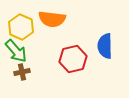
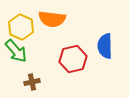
brown cross: moved 10 px right, 10 px down
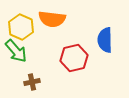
blue semicircle: moved 6 px up
red hexagon: moved 1 px right, 1 px up
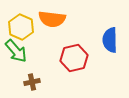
blue semicircle: moved 5 px right
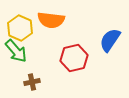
orange semicircle: moved 1 px left, 1 px down
yellow hexagon: moved 1 px left, 1 px down
blue semicircle: rotated 35 degrees clockwise
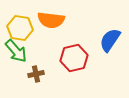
yellow hexagon: rotated 15 degrees counterclockwise
brown cross: moved 4 px right, 8 px up
